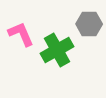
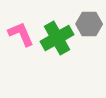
green cross: moved 12 px up
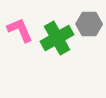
pink L-shape: moved 1 px left, 4 px up
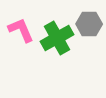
pink L-shape: moved 1 px right
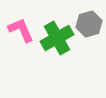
gray hexagon: rotated 15 degrees counterclockwise
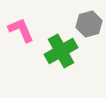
green cross: moved 4 px right, 13 px down
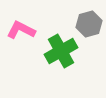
pink L-shape: rotated 40 degrees counterclockwise
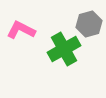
green cross: moved 3 px right, 2 px up
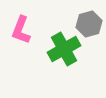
pink L-shape: rotated 96 degrees counterclockwise
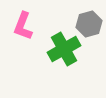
pink L-shape: moved 2 px right, 4 px up
